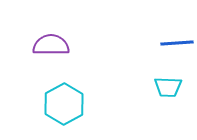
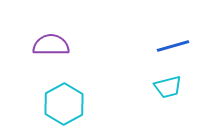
blue line: moved 4 px left, 3 px down; rotated 12 degrees counterclockwise
cyan trapezoid: rotated 16 degrees counterclockwise
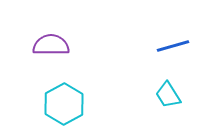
cyan trapezoid: moved 8 px down; rotated 72 degrees clockwise
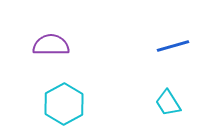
cyan trapezoid: moved 8 px down
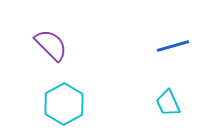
purple semicircle: rotated 45 degrees clockwise
cyan trapezoid: rotated 8 degrees clockwise
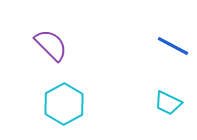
blue line: rotated 44 degrees clockwise
cyan trapezoid: rotated 40 degrees counterclockwise
